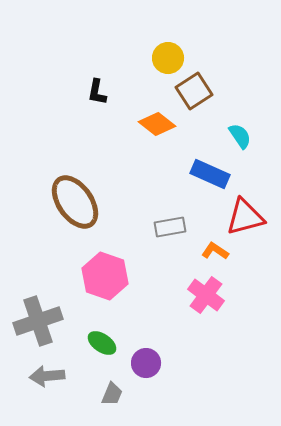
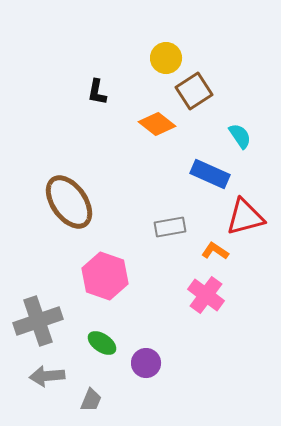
yellow circle: moved 2 px left
brown ellipse: moved 6 px left
gray trapezoid: moved 21 px left, 6 px down
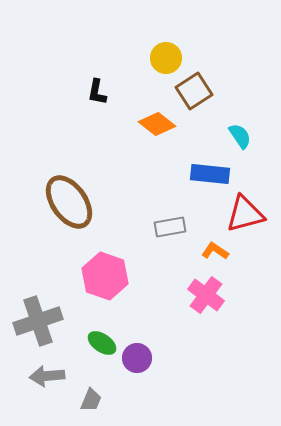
blue rectangle: rotated 18 degrees counterclockwise
red triangle: moved 3 px up
purple circle: moved 9 px left, 5 px up
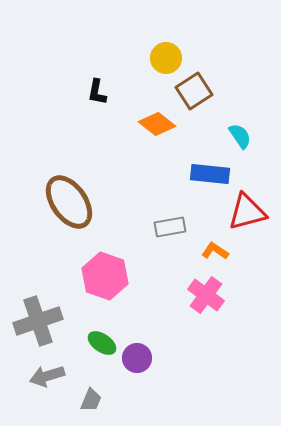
red triangle: moved 2 px right, 2 px up
gray arrow: rotated 12 degrees counterclockwise
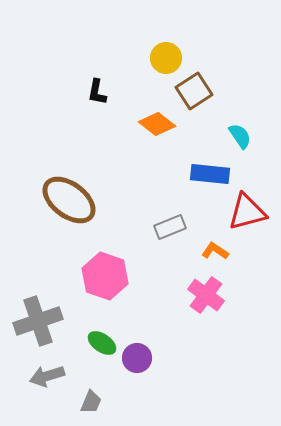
brown ellipse: moved 2 px up; rotated 18 degrees counterclockwise
gray rectangle: rotated 12 degrees counterclockwise
gray trapezoid: moved 2 px down
